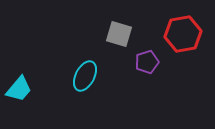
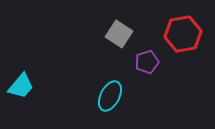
gray square: rotated 16 degrees clockwise
cyan ellipse: moved 25 px right, 20 px down
cyan trapezoid: moved 2 px right, 3 px up
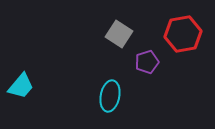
cyan ellipse: rotated 16 degrees counterclockwise
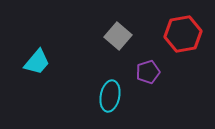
gray square: moved 1 px left, 2 px down; rotated 8 degrees clockwise
purple pentagon: moved 1 px right, 10 px down
cyan trapezoid: moved 16 px right, 24 px up
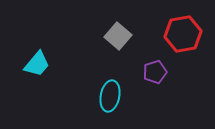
cyan trapezoid: moved 2 px down
purple pentagon: moved 7 px right
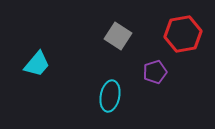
gray square: rotated 8 degrees counterclockwise
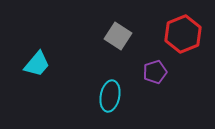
red hexagon: rotated 12 degrees counterclockwise
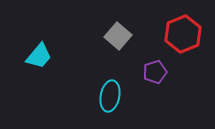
gray square: rotated 8 degrees clockwise
cyan trapezoid: moved 2 px right, 8 px up
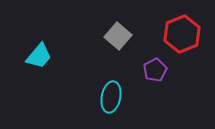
red hexagon: moved 1 px left
purple pentagon: moved 2 px up; rotated 10 degrees counterclockwise
cyan ellipse: moved 1 px right, 1 px down
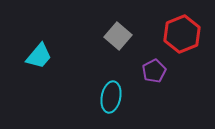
purple pentagon: moved 1 px left, 1 px down
